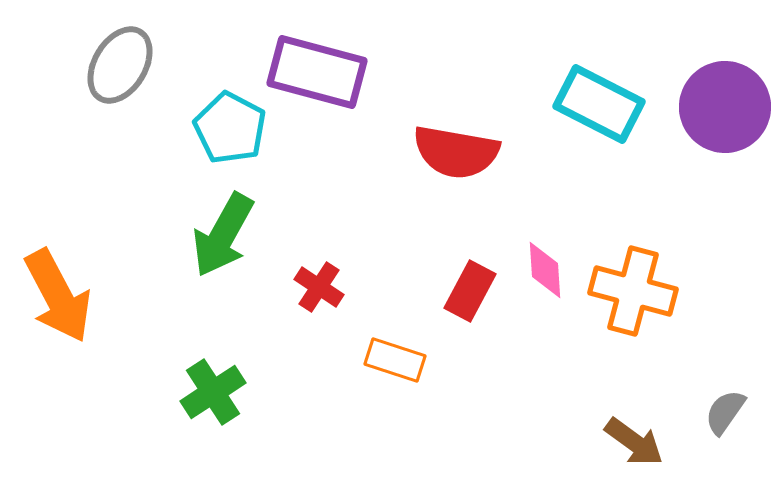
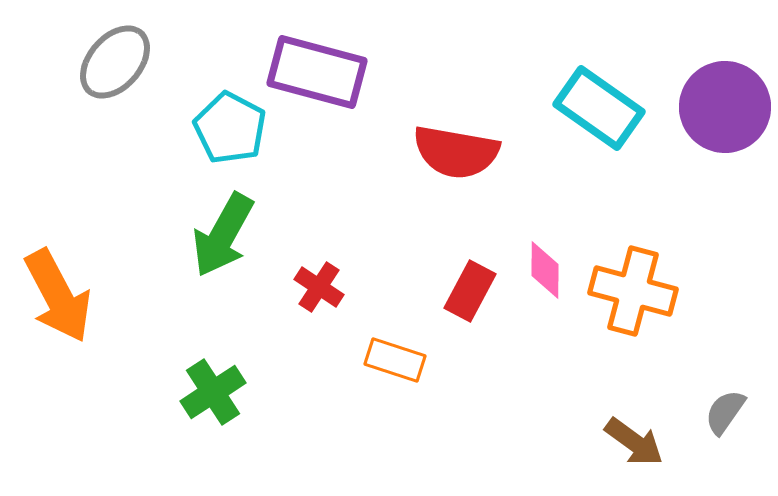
gray ellipse: moved 5 px left, 3 px up; rotated 10 degrees clockwise
cyan rectangle: moved 4 px down; rotated 8 degrees clockwise
pink diamond: rotated 4 degrees clockwise
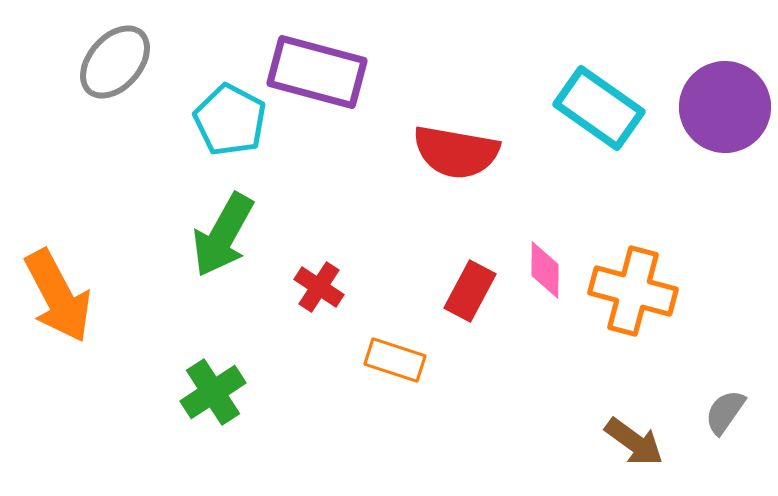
cyan pentagon: moved 8 px up
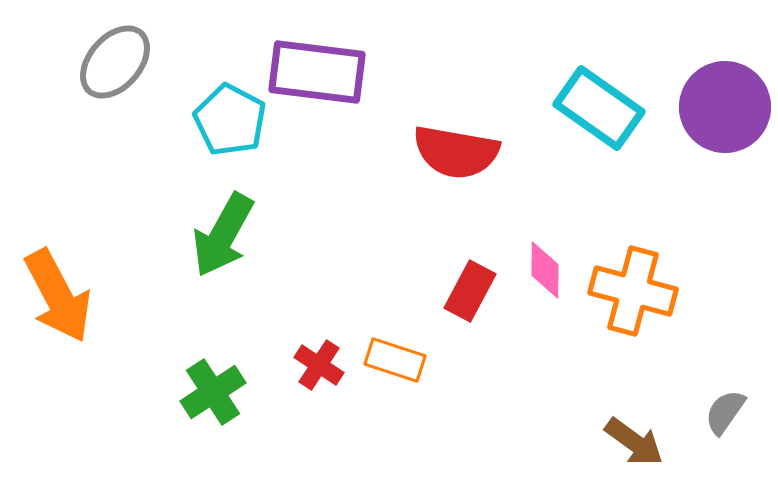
purple rectangle: rotated 8 degrees counterclockwise
red cross: moved 78 px down
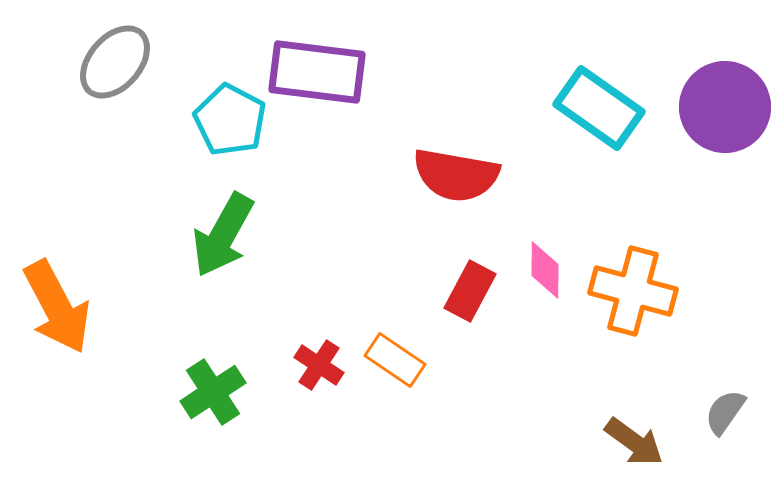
red semicircle: moved 23 px down
orange arrow: moved 1 px left, 11 px down
orange rectangle: rotated 16 degrees clockwise
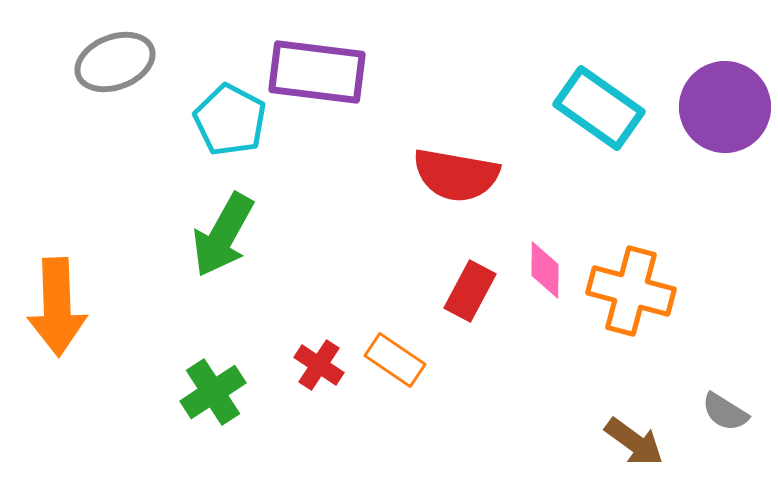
gray ellipse: rotated 28 degrees clockwise
orange cross: moved 2 px left
orange arrow: rotated 26 degrees clockwise
gray semicircle: rotated 93 degrees counterclockwise
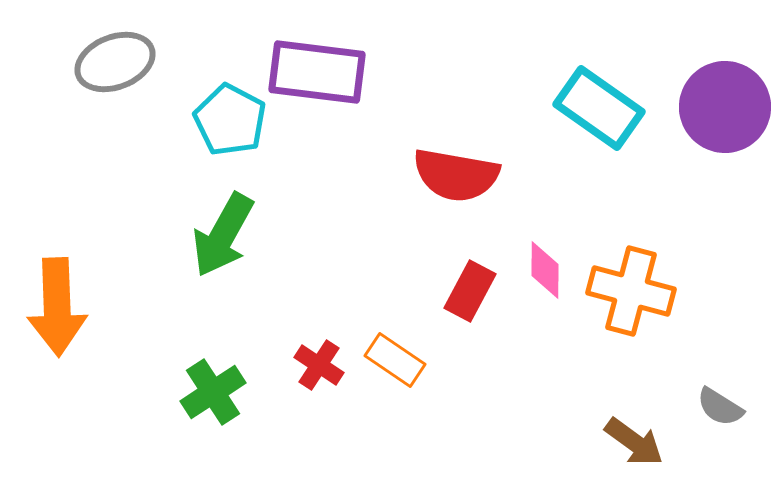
gray semicircle: moved 5 px left, 5 px up
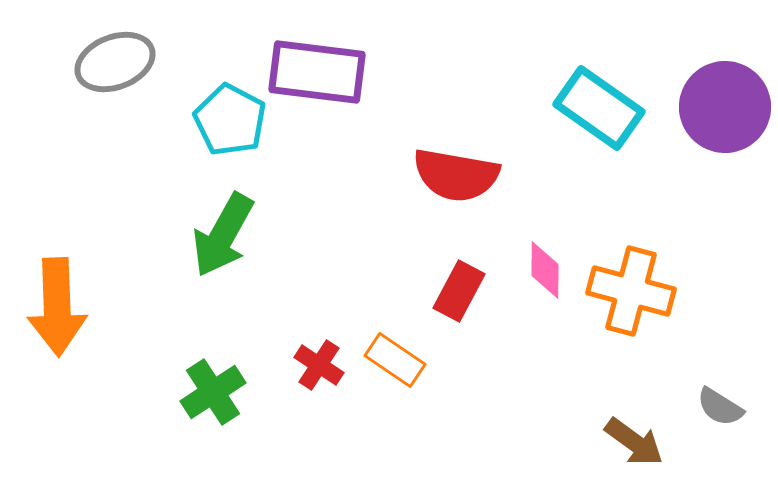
red rectangle: moved 11 px left
